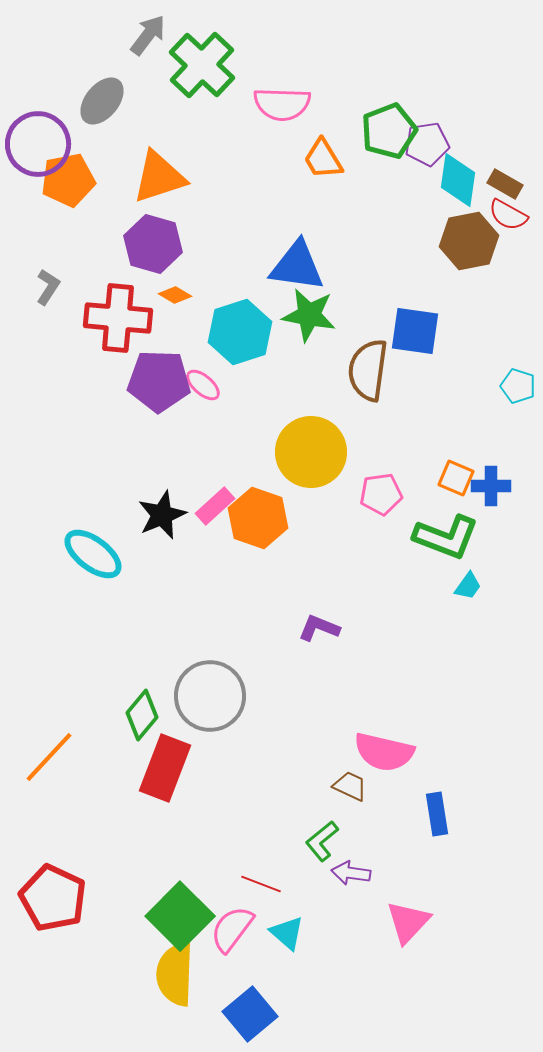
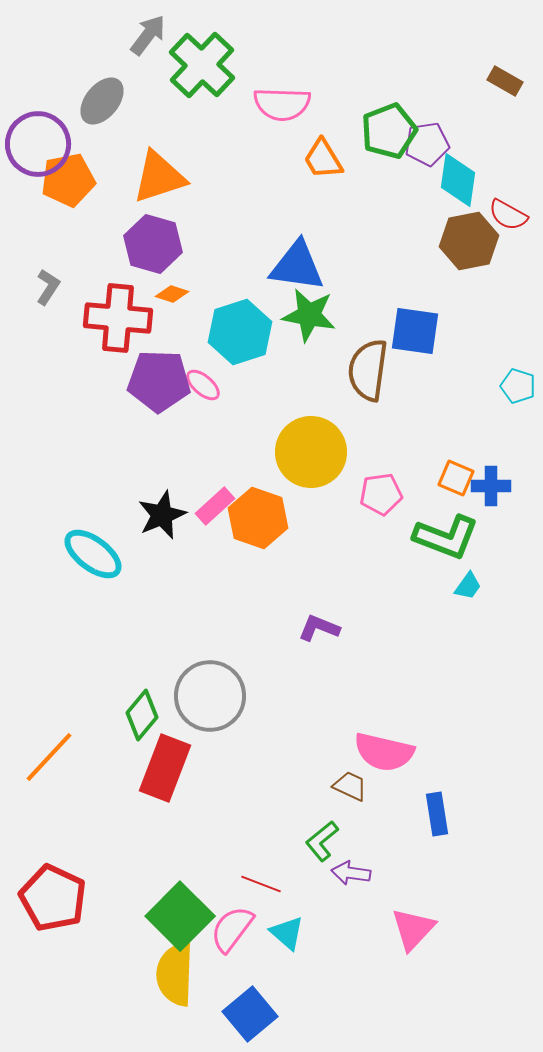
brown rectangle at (505, 184): moved 103 px up
orange diamond at (175, 295): moved 3 px left, 1 px up; rotated 12 degrees counterclockwise
pink triangle at (408, 922): moved 5 px right, 7 px down
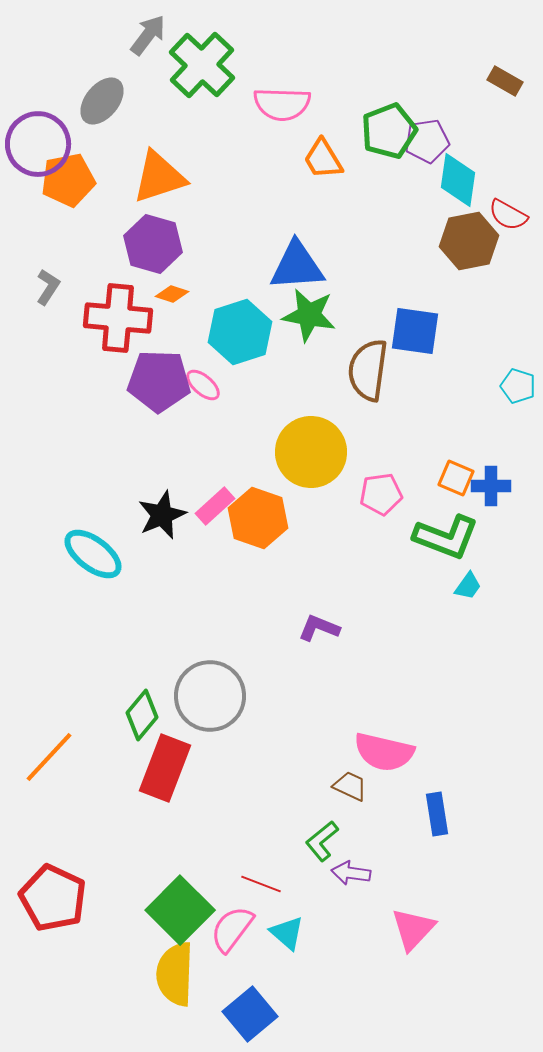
purple pentagon at (427, 144): moved 3 px up
blue triangle at (297, 266): rotated 12 degrees counterclockwise
green square at (180, 916): moved 6 px up
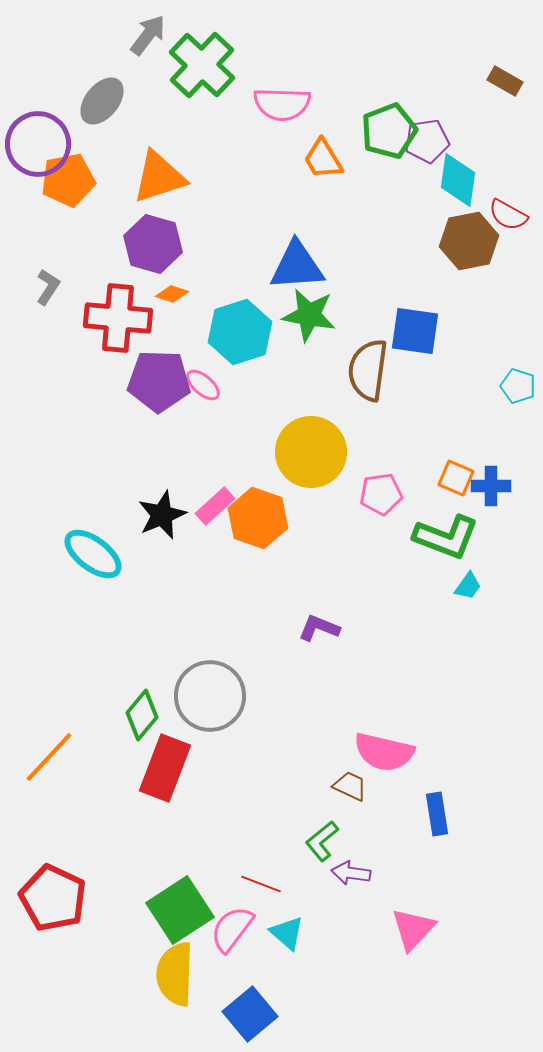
green square at (180, 910): rotated 12 degrees clockwise
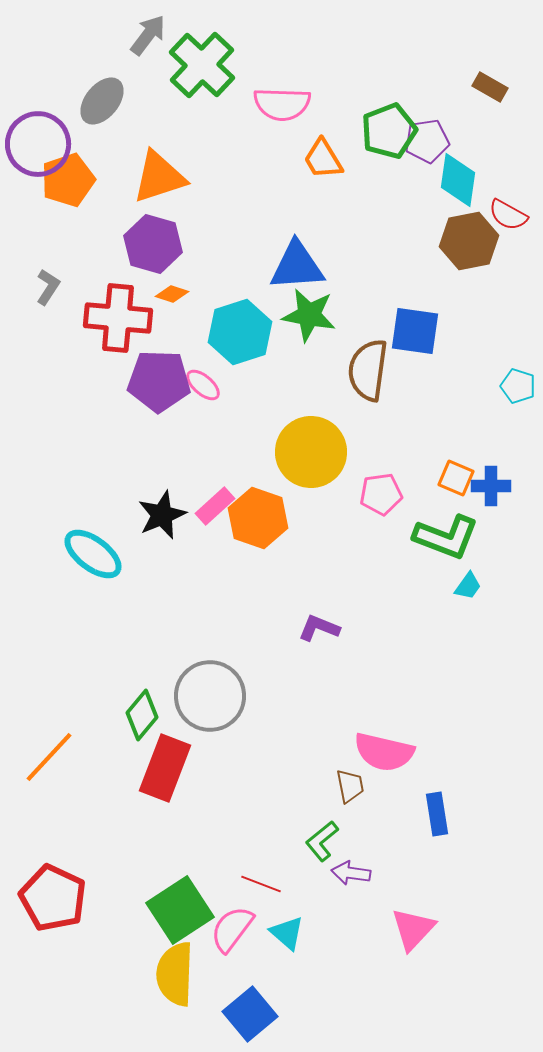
brown rectangle at (505, 81): moved 15 px left, 6 px down
orange pentagon at (68, 180): rotated 8 degrees counterclockwise
brown trapezoid at (350, 786): rotated 54 degrees clockwise
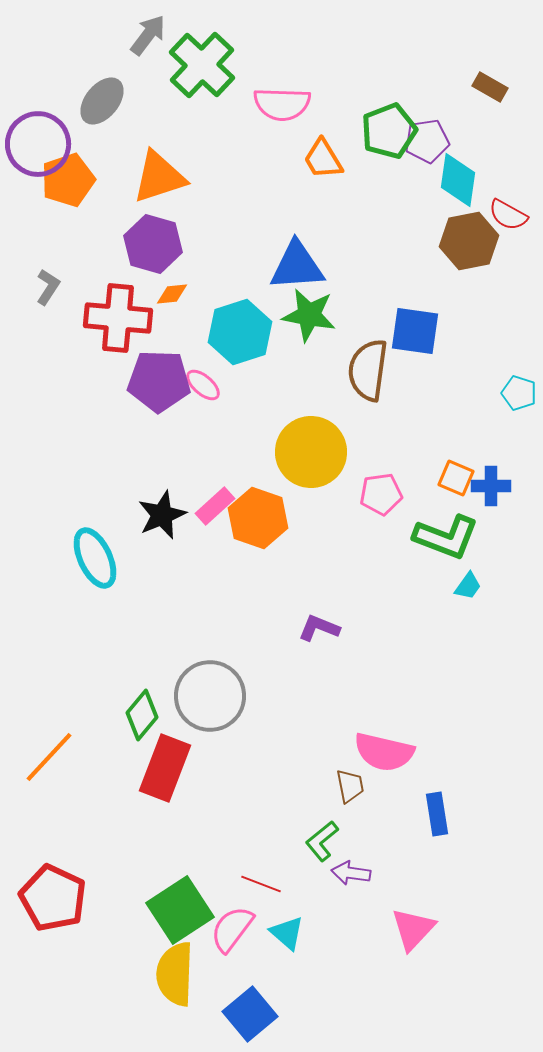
orange diamond at (172, 294): rotated 24 degrees counterclockwise
cyan pentagon at (518, 386): moved 1 px right, 7 px down
cyan ellipse at (93, 554): moved 2 px right, 4 px down; rotated 28 degrees clockwise
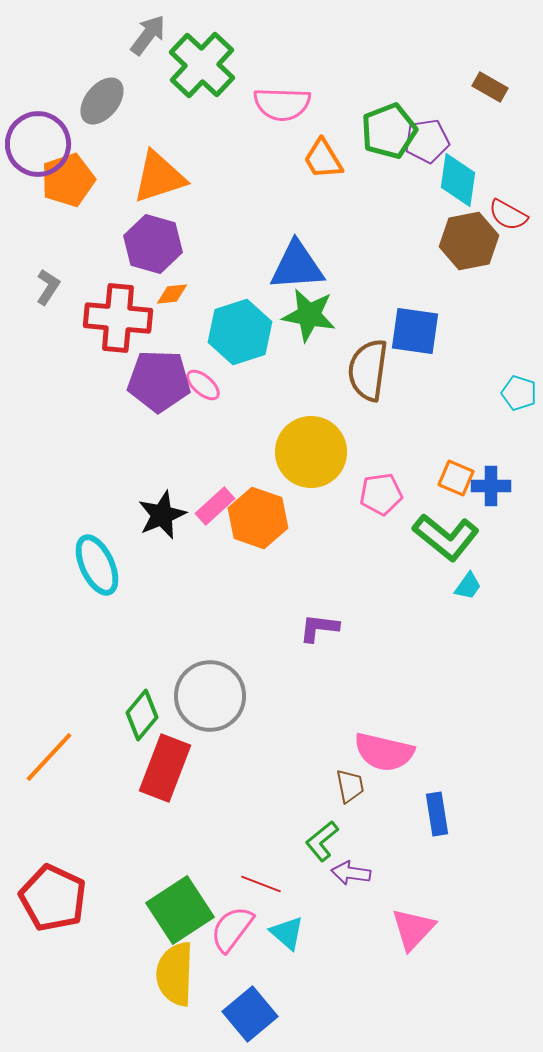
green L-shape at (446, 537): rotated 18 degrees clockwise
cyan ellipse at (95, 558): moved 2 px right, 7 px down
purple L-shape at (319, 628): rotated 15 degrees counterclockwise
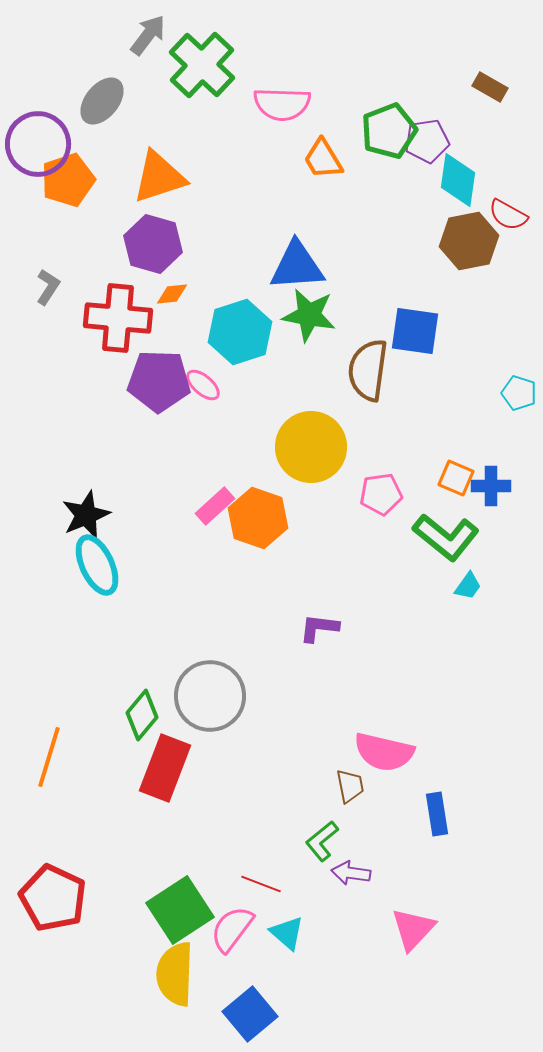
yellow circle at (311, 452): moved 5 px up
black star at (162, 515): moved 76 px left
orange line at (49, 757): rotated 26 degrees counterclockwise
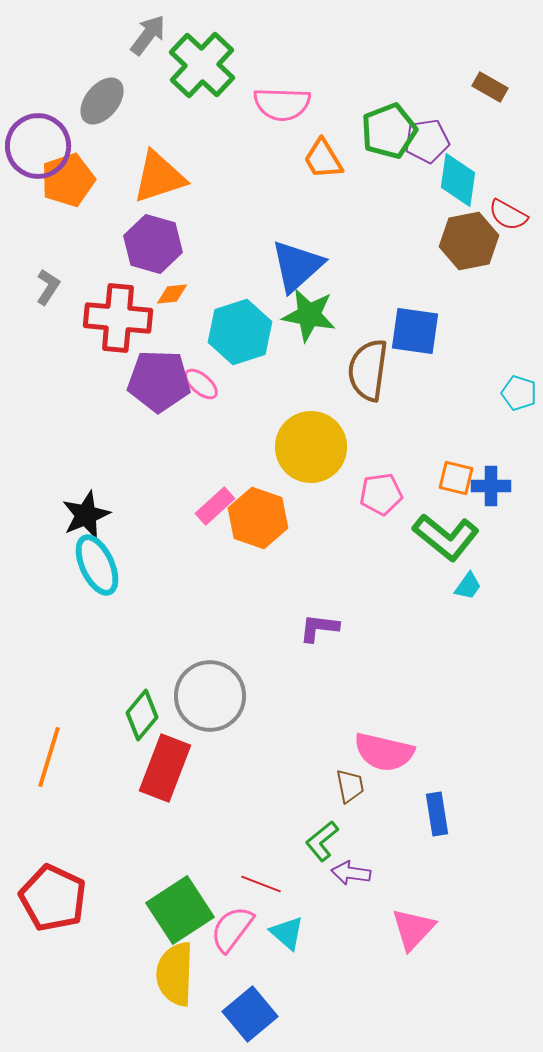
purple circle at (38, 144): moved 2 px down
blue triangle at (297, 266): rotated 38 degrees counterclockwise
pink ellipse at (203, 385): moved 2 px left, 1 px up
orange square at (456, 478): rotated 9 degrees counterclockwise
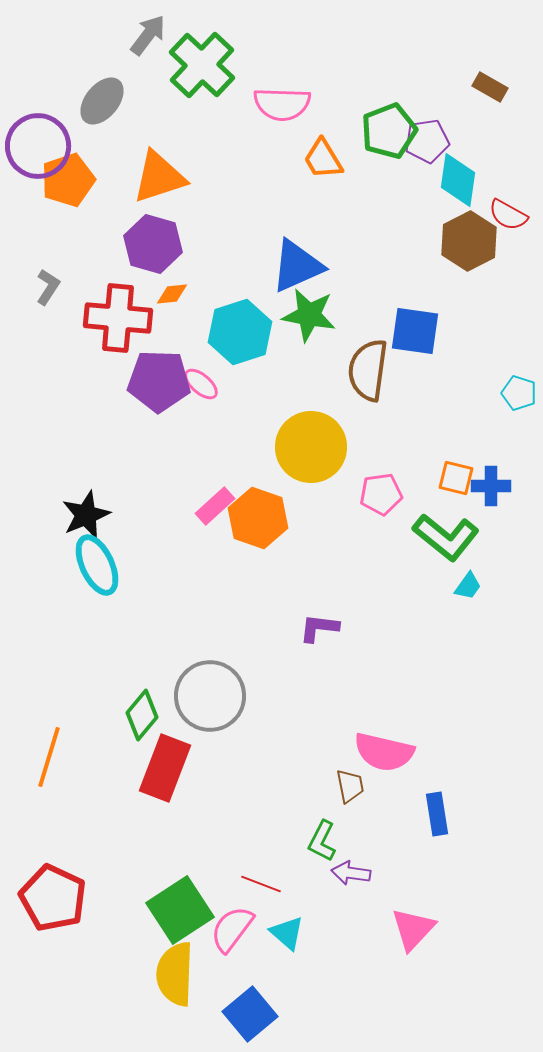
brown hexagon at (469, 241): rotated 16 degrees counterclockwise
blue triangle at (297, 266): rotated 18 degrees clockwise
green L-shape at (322, 841): rotated 24 degrees counterclockwise
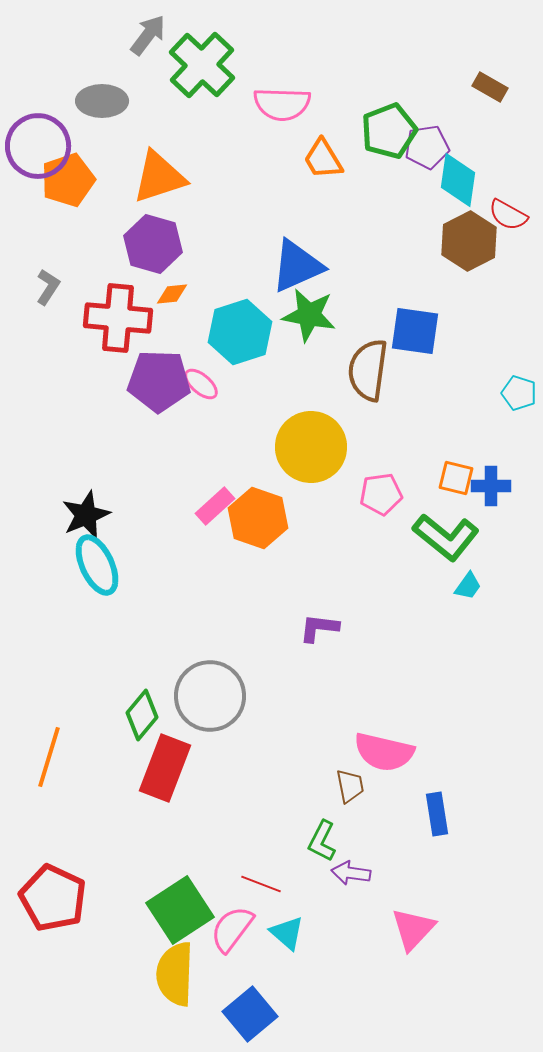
gray ellipse at (102, 101): rotated 51 degrees clockwise
purple pentagon at (427, 141): moved 6 px down
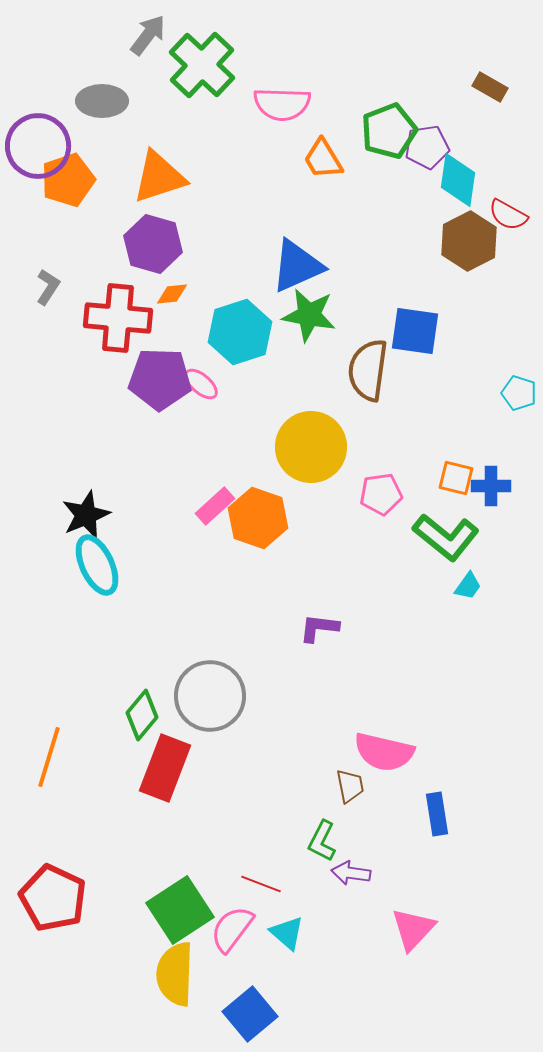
purple pentagon at (159, 381): moved 1 px right, 2 px up
